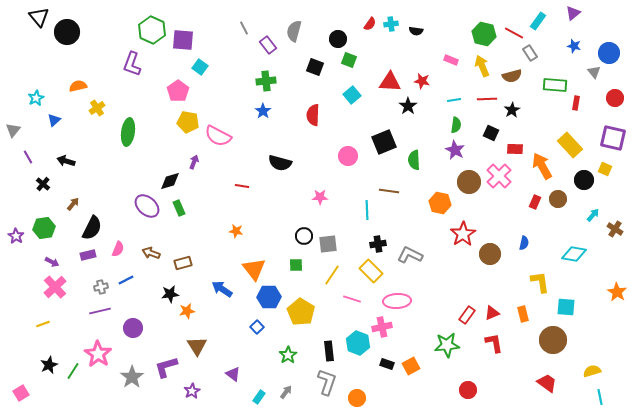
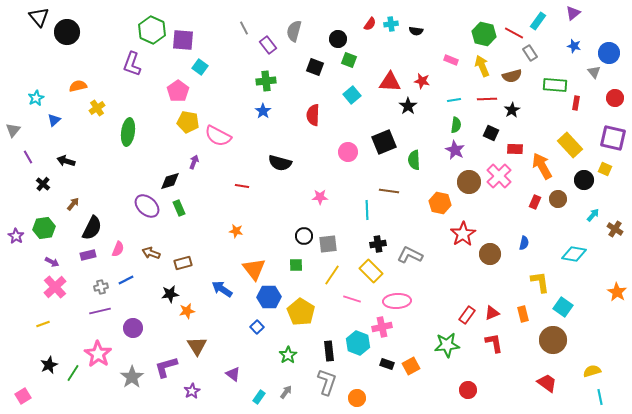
pink circle at (348, 156): moved 4 px up
cyan square at (566, 307): moved 3 px left; rotated 30 degrees clockwise
green line at (73, 371): moved 2 px down
pink square at (21, 393): moved 2 px right, 3 px down
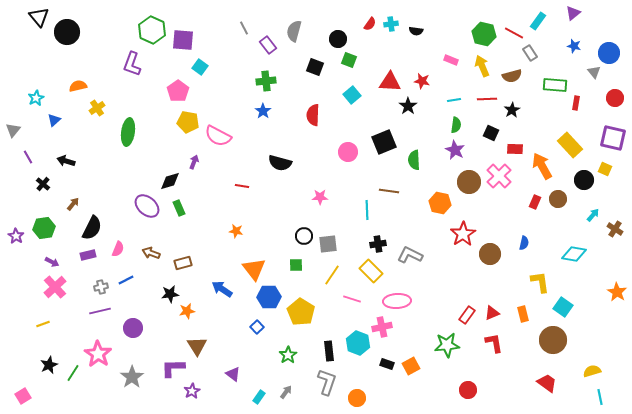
purple L-shape at (166, 367): moved 7 px right, 1 px down; rotated 15 degrees clockwise
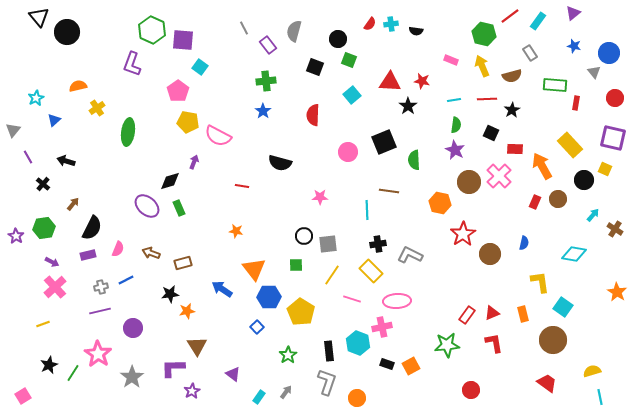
red line at (514, 33): moved 4 px left, 17 px up; rotated 66 degrees counterclockwise
red circle at (468, 390): moved 3 px right
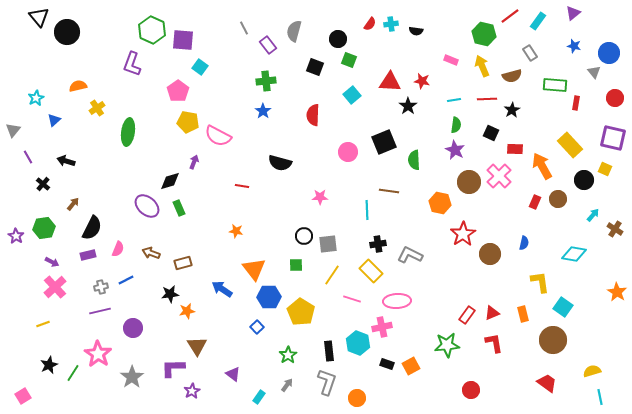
gray arrow at (286, 392): moved 1 px right, 7 px up
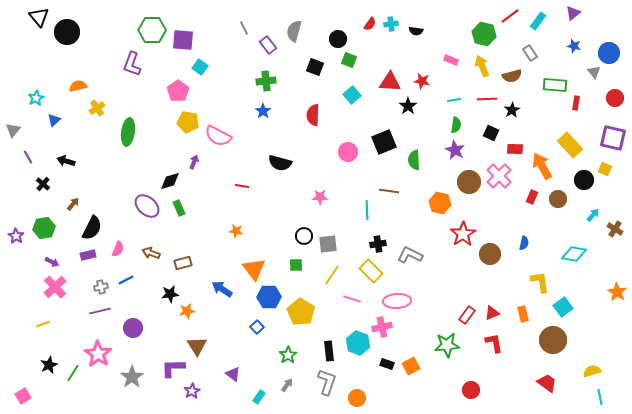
green hexagon at (152, 30): rotated 24 degrees counterclockwise
red rectangle at (535, 202): moved 3 px left, 5 px up
cyan square at (563, 307): rotated 18 degrees clockwise
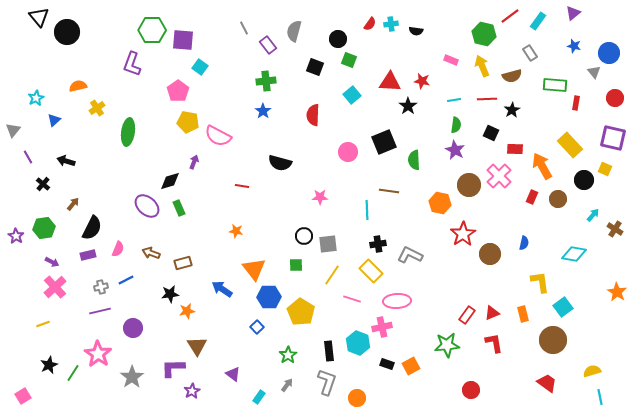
brown circle at (469, 182): moved 3 px down
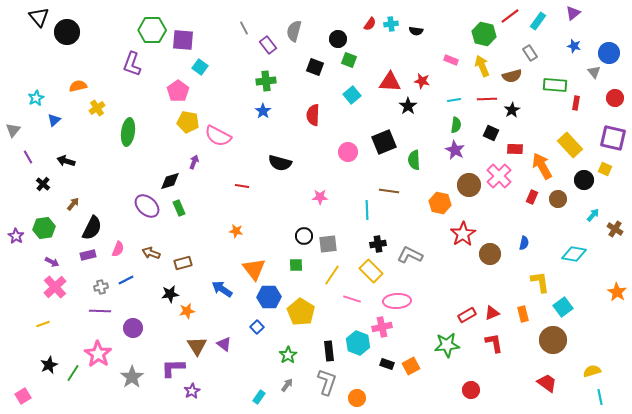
purple line at (100, 311): rotated 15 degrees clockwise
red rectangle at (467, 315): rotated 24 degrees clockwise
purple triangle at (233, 374): moved 9 px left, 30 px up
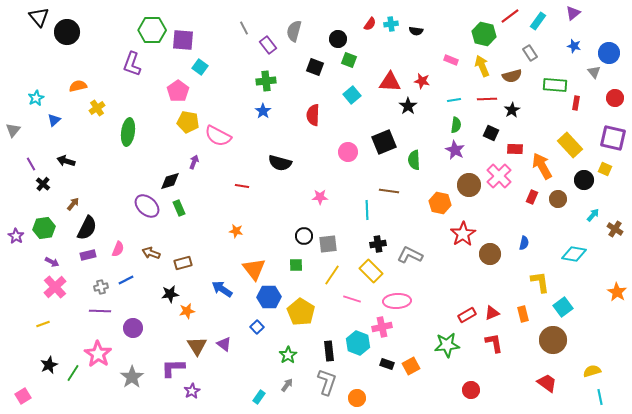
purple line at (28, 157): moved 3 px right, 7 px down
black semicircle at (92, 228): moved 5 px left
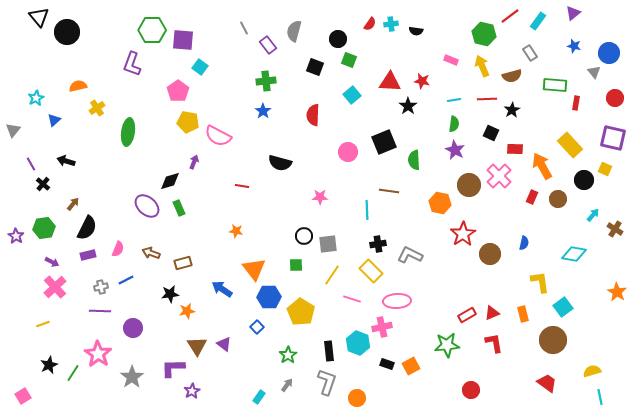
green semicircle at (456, 125): moved 2 px left, 1 px up
